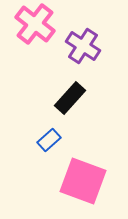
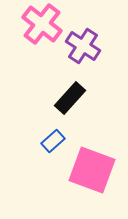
pink cross: moved 7 px right
blue rectangle: moved 4 px right, 1 px down
pink square: moved 9 px right, 11 px up
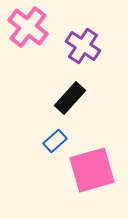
pink cross: moved 14 px left, 3 px down
blue rectangle: moved 2 px right
pink square: rotated 36 degrees counterclockwise
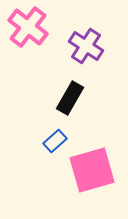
purple cross: moved 3 px right
black rectangle: rotated 12 degrees counterclockwise
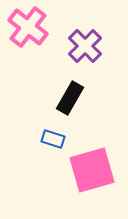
purple cross: moved 1 px left; rotated 12 degrees clockwise
blue rectangle: moved 2 px left, 2 px up; rotated 60 degrees clockwise
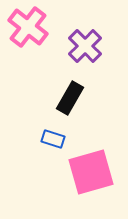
pink square: moved 1 px left, 2 px down
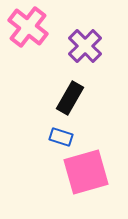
blue rectangle: moved 8 px right, 2 px up
pink square: moved 5 px left
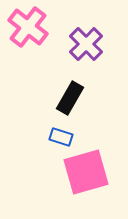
purple cross: moved 1 px right, 2 px up
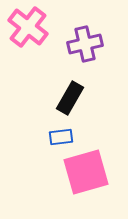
purple cross: moved 1 px left; rotated 32 degrees clockwise
blue rectangle: rotated 25 degrees counterclockwise
